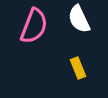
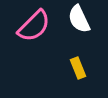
pink semicircle: rotated 24 degrees clockwise
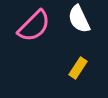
yellow rectangle: rotated 55 degrees clockwise
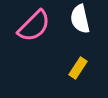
white semicircle: moved 1 px right; rotated 12 degrees clockwise
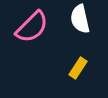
pink semicircle: moved 2 px left, 1 px down
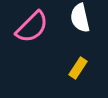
white semicircle: moved 1 px up
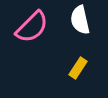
white semicircle: moved 2 px down
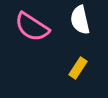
pink semicircle: rotated 78 degrees clockwise
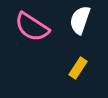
white semicircle: rotated 32 degrees clockwise
